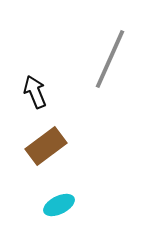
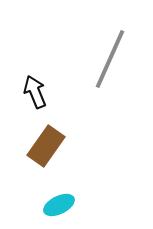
brown rectangle: rotated 18 degrees counterclockwise
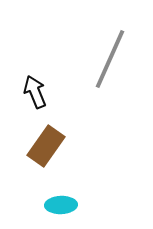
cyan ellipse: moved 2 px right; rotated 24 degrees clockwise
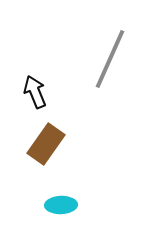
brown rectangle: moved 2 px up
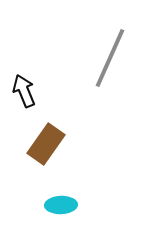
gray line: moved 1 px up
black arrow: moved 11 px left, 1 px up
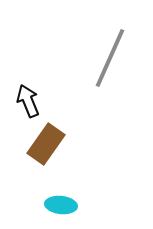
black arrow: moved 4 px right, 10 px down
cyan ellipse: rotated 8 degrees clockwise
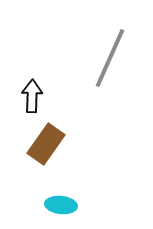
black arrow: moved 4 px right, 5 px up; rotated 24 degrees clockwise
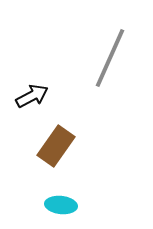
black arrow: rotated 60 degrees clockwise
brown rectangle: moved 10 px right, 2 px down
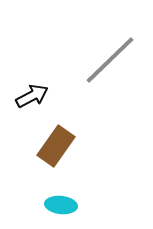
gray line: moved 2 px down; rotated 22 degrees clockwise
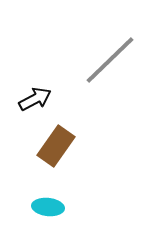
black arrow: moved 3 px right, 3 px down
cyan ellipse: moved 13 px left, 2 px down
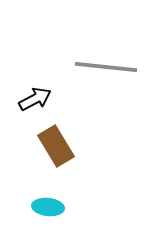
gray line: moved 4 px left, 7 px down; rotated 50 degrees clockwise
brown rectangle: rotated 66 degrees counterclockwise
